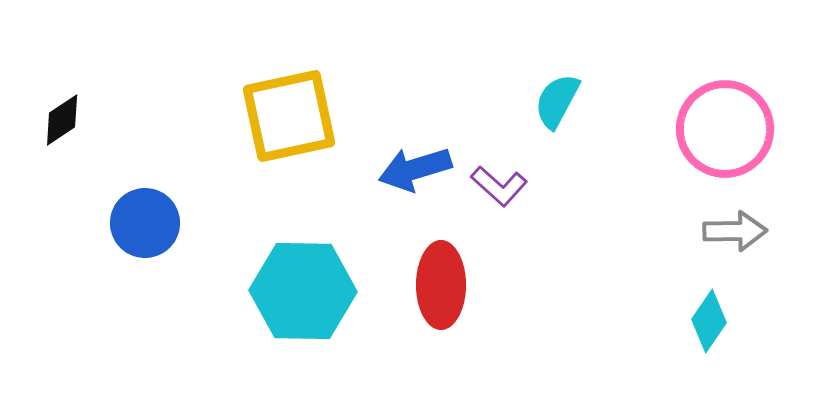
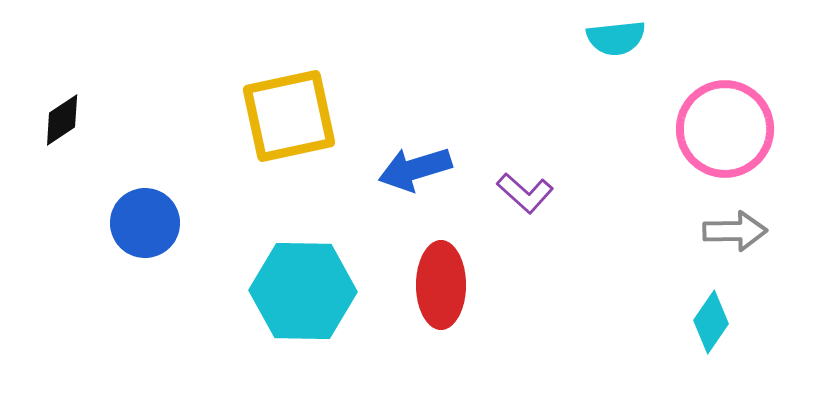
cyan semicircle: moved 59 px right, 63 px up; rotated 124 degrees counterclockwise
purple L-shape: moved 26 px right, 7 px down
cyan diamond: moved 2 px right, 1 px down
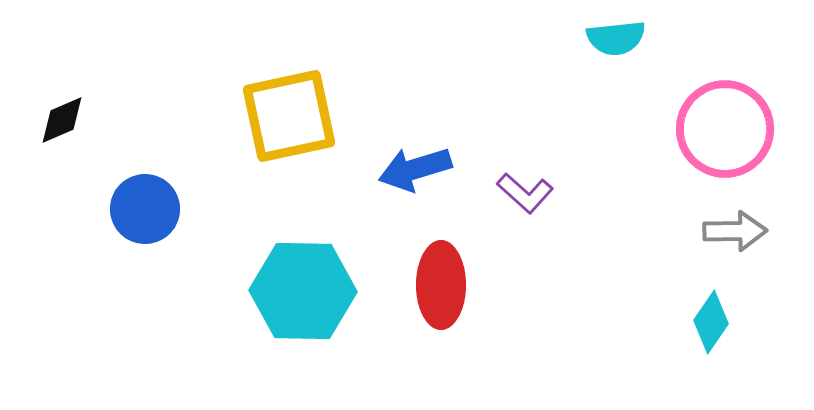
black diamond: rotated 10 degrees clockwise
blue circle: moved 14 px up
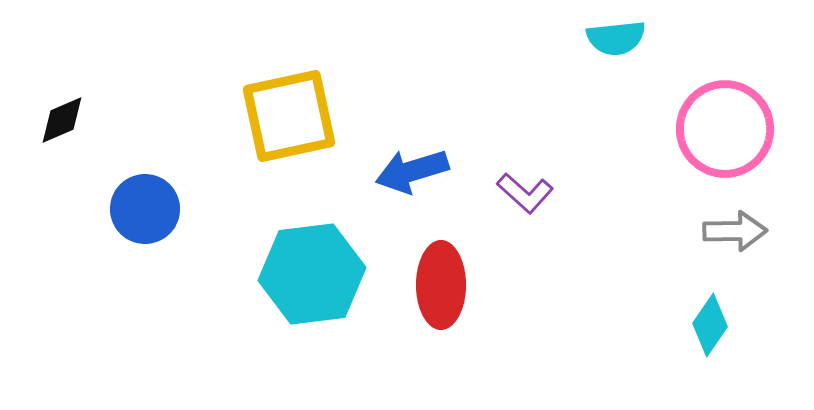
blue arrow: moved 3 px left, 2 px down
cyan hexagon: moved 9 px right, 17 px up; rotated 8 degrees counterclockwise
cyan diamond: moved 1 px left, 3 px down
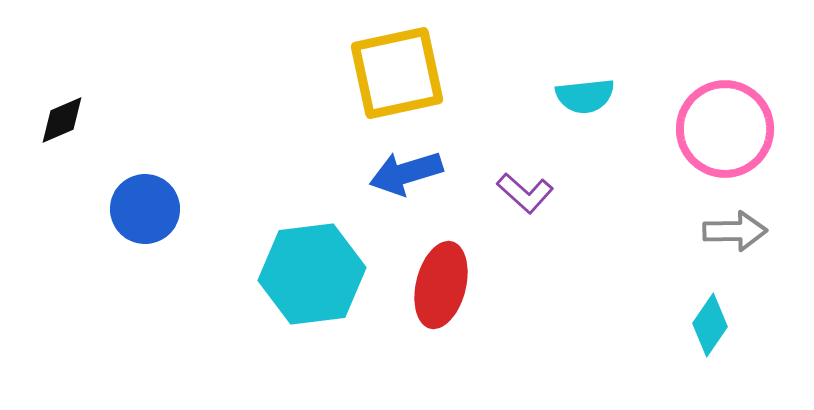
cyan semicircle: moved 31 px left, 58 px down
yellow square: moved 108 px right, 43 px up
blue arrow: moved 6 px left, 2 px down
red ellipse: rotated 14 degrees clockwise
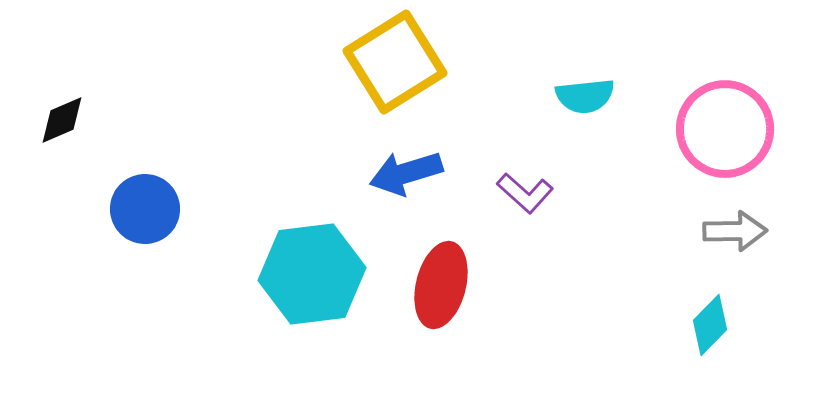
yellow square: moved 2 px left, 11 px up; rotated 20 degrees counterclockwise
cyan diamond: rotated 10 degrees clockwise
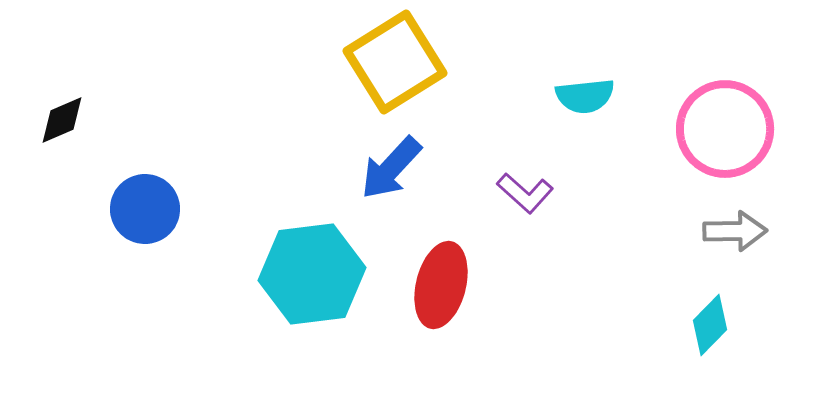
blue arrow: moved 15 px left, 5 px up; rotated 30 degrees counterclockwise
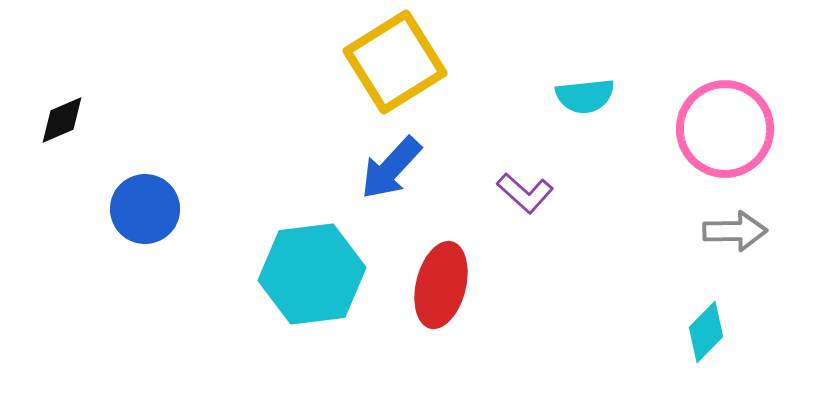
cyan diamond: moved 4 px left, 7 px down
